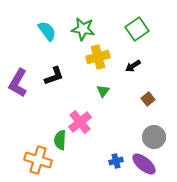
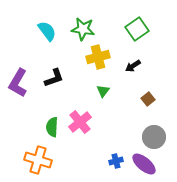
black L-shape: moved 2 px down
green semicircle: moved 8 px left, 13 px up
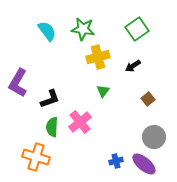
black L-shape: moved 4 px left, 21 px down
orange cross: moved 2 px left, 3 px up
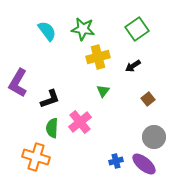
green semicircle: moved 1 px down
